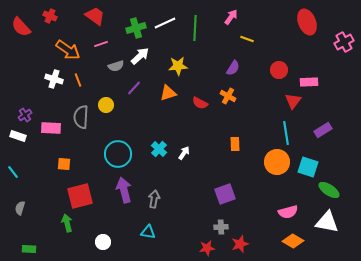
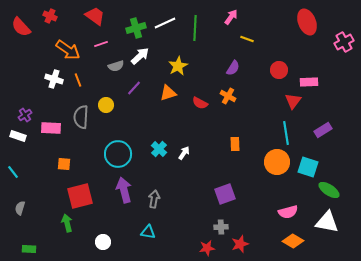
yellow star at (178, 66): rotated 24 degrees counterclockwise
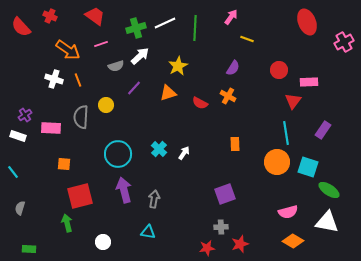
purple rectangle at (323, 130): rotated 24 degrees counterclockwise
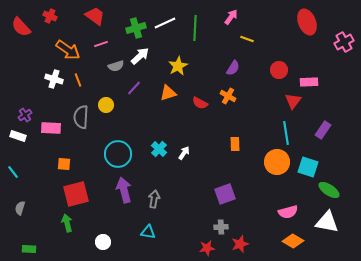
red square at (80, 196): moved 4 px left, 2 px up
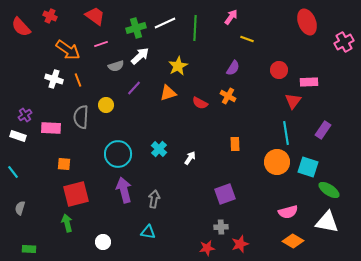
white arrow at (184, 153): moved 6 px right, 5 px down
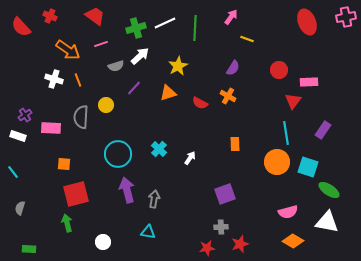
pink cross at (344, 42): moved 2 px right, 25 px up; rotated 18 degrees clockwise
purple arrow at (124, 190): moved 3 px right
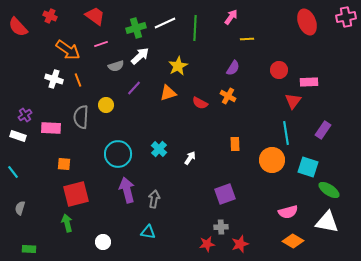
red semicircle at (21, 27): moved 3 px left
yellow line at (247, 39): rotated 24 degrees counterclockwise
orange circle at (277, 162): moved 5 px left, 2 px up
red star at (207, 248): moved 4 px up
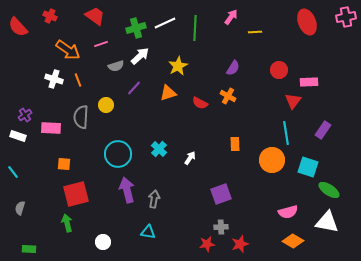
yellow line at (247, 39): moved 8 px right, 7 px up
purple square at (225, 194): moved 4 px left
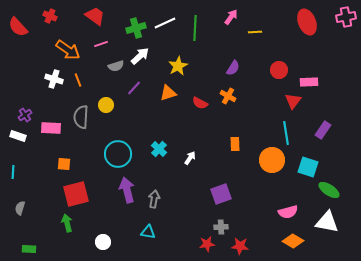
cyan line at (13, 172): rotated 40 degrees clockwise
red star at (240, 244): moved 2 px down; rotated 24 degrees clockwise
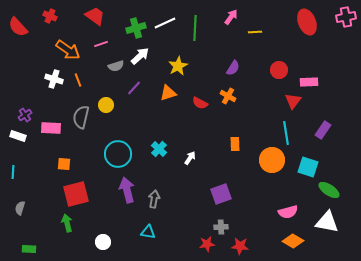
gray semicircle at (81, 117): rotated 10 degrees clockwise
